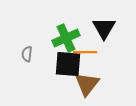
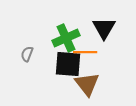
gray semicircle: rotated 14 degrees clockwise
brown triangle: rotated 16 degrees counterclockwise
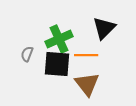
black triangle: rotated 15 degrees clockwise
green cross: moved 7 px left, 1 px down
orange line: moved 1 px right, 3 px down
black square: moved 11 px left
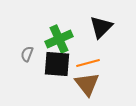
black triangle: moved 3 px left, 1 px up
orange line: moved 2 px right, 8 px down; rotated 15 degrees counterclockwise
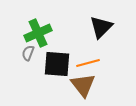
green cross: moved 21 px left, 6 px up
gray semicircle: moved 1 px right, 1 px up
brown triangle: moved 4 px left, 1 px down
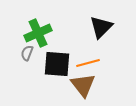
gray semicircle: moved 1 px left
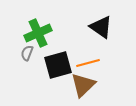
black triangle: rotated 40 degrees counterclockwise
black square: moved 1 px right, 1 px down; rotated 20 degrees counterclockwise
brown triangle: rotated 24 degrees clockwise
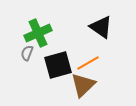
orange line: rotated 15 degrees counterclockwise
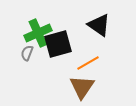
black triangle: moved 2 px left, 2 px up
black square: moved 21 px up
brown triangle: moved 1 px left, 2 px down; rotated 12 degrees counterclockwise
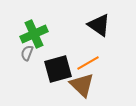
green cross: moved 4 px left, 1 px down
black square: moved 25 px down
brown triangle: moved 2 px up; rotated 20 degrees counterclockwise
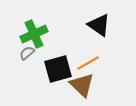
gray semicircle: rotated 28 degrees clockwise
